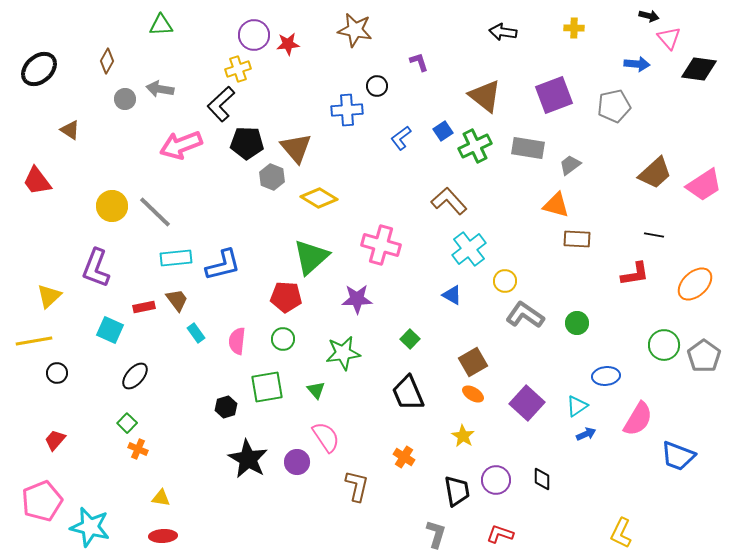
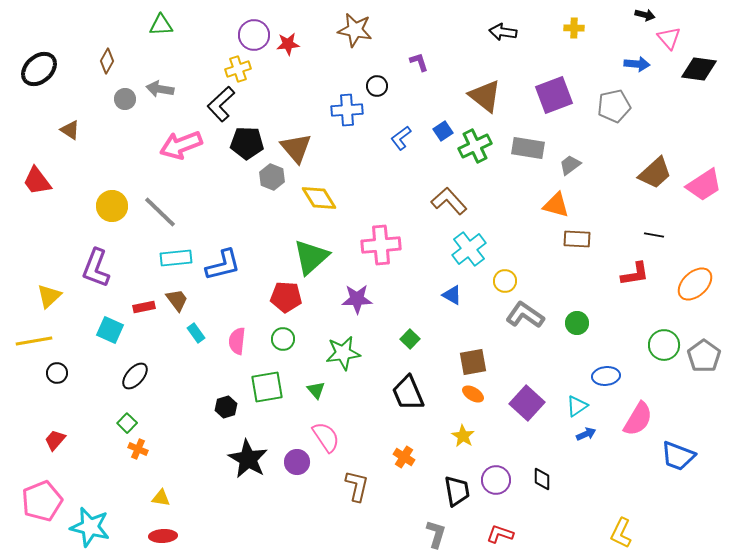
black arrow at (649, 16): moved 4 px left, 1 px up
yellow diamond at (319, 198): rotated 27 degrees clockwise
gray line at (155, 212): moved 5 px right
pink cross at (381, 245): rotated 21 degrees counterclockwise
brown square at (473, 362): rotated 20 degrees clockwise
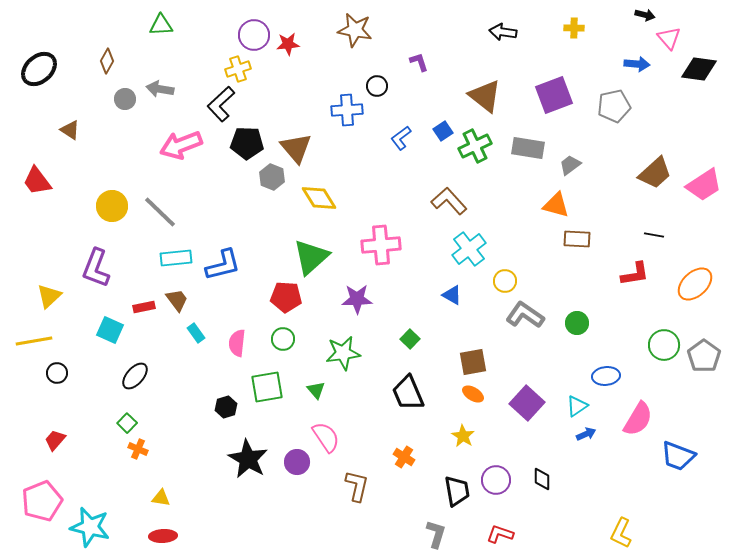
pink semicircle at (237, 341): moved 2 px down
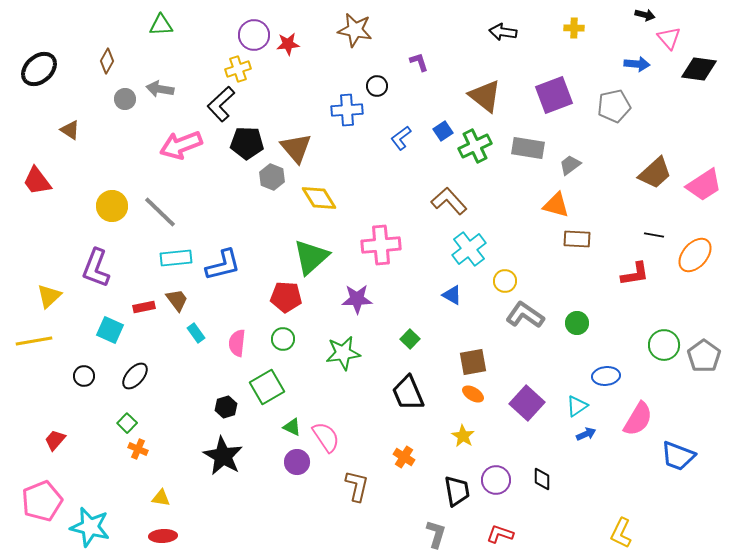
orange ellipse at (695, 284): moved 29 px up; rotated 6 degrees counterclockwise
black circle at (57, 373): moved 27 px right, 3 px down
green square at (267, 387): rotated 20 degrees counterclockwise
green triangle at (316, 390): moved 24 px left, 37 px down; rotated 24 degrees counterclockwise
black star at (248, 459): moved 25 px left, 3 px up
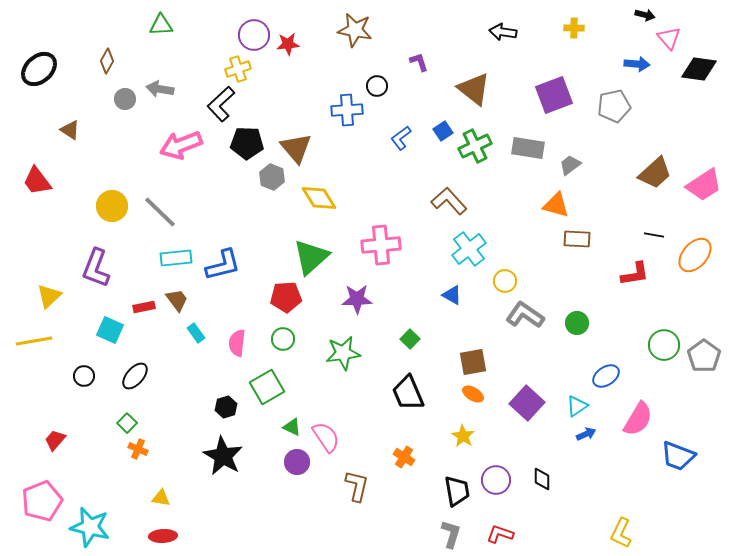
brown triangle at (485, 96): moved 11 px left, 7 px up
red pentagon at (286, 297): rotated 8 degrees counterclockwise
blue ellipse at (606, 376): rotated 28 degrees counterclockwise
gray L-shape at (436, 534): moved 15 px right
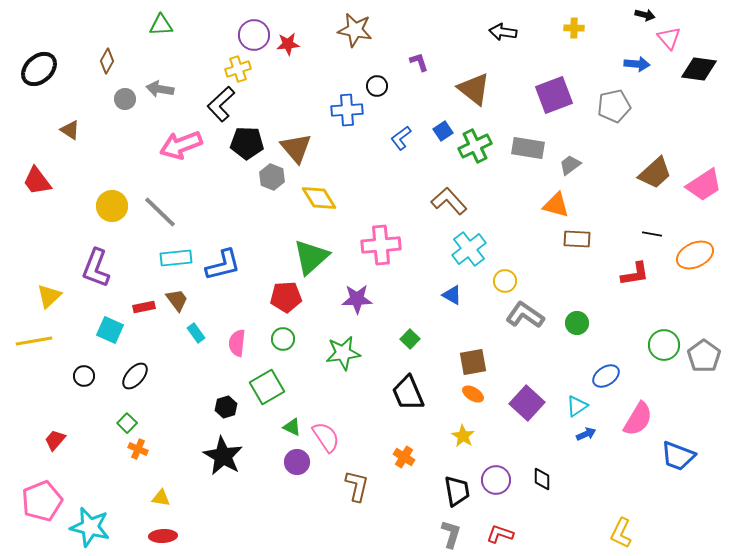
black line at (654, 235): moved 2 px left, 1 px up
orange ellipse at (695, 255): rotated 24 degrees clockwise
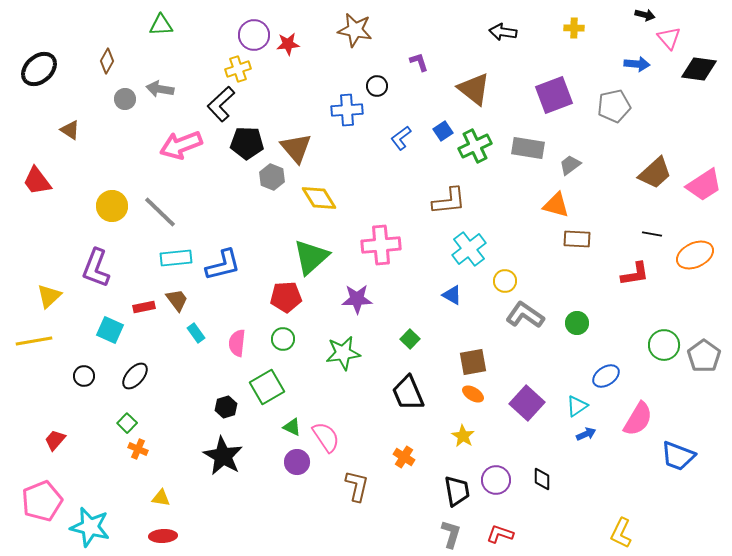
brown L-shape at (449, 201): rotated 126 degrees clockwise
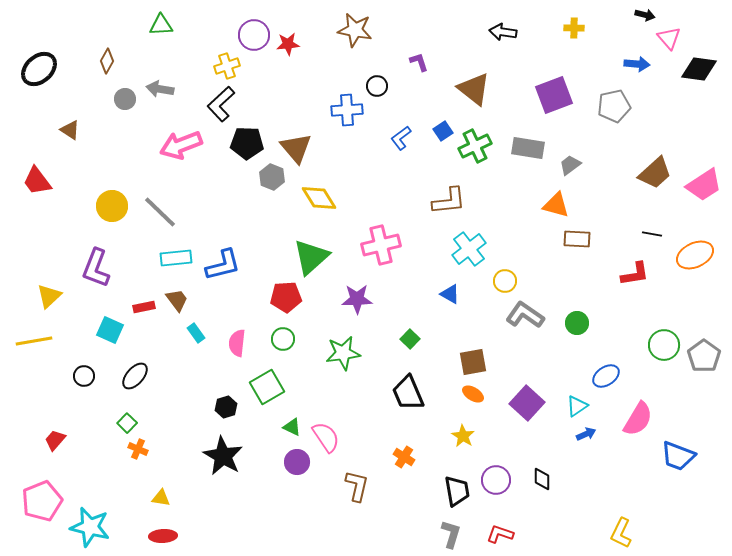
yellow cross at (238, 69): moved 11 px left, 3 px up
pink cross at (381, 245): rotated 9 degrees counterclockwise
blue triangle at (452, 295): moved 2 px left, 1 px up
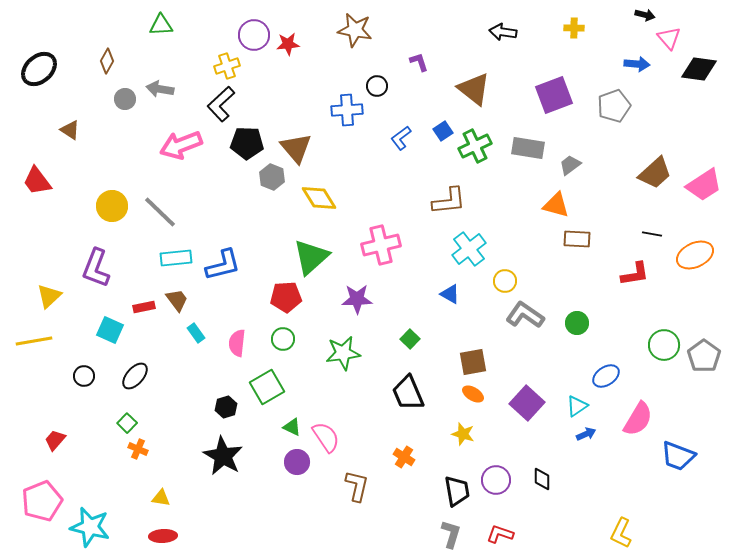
gray pentagon at (614, 106): rotated 8 degrees counterclockwise
yellow star at (463, 436): moved 2 px up; rotated 15 degrees counterclockwise
